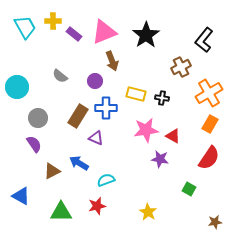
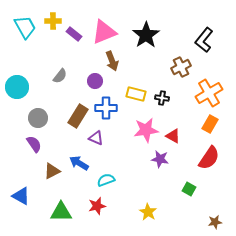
gray semicircle: rotated 91 degrees counterclockwise
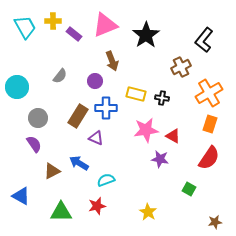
pink triangle: moved 1 px right, 7 px up
orange rectangle: rotated 12 degrees counterclockwise
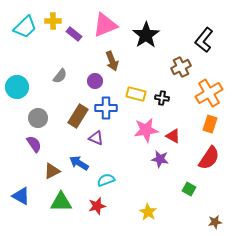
cyan trapezoid: rotated 75 degrees clockwise
green triangle: moved 10 px up
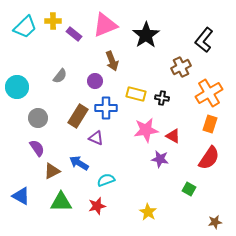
purple semicircle: moved 3 px right, 4 px down
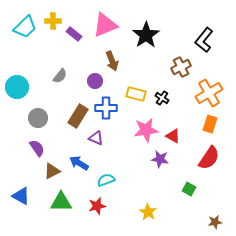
black cross: rotated 24 degrees clockwise
